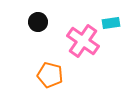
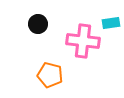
black circle: moved 2 px down
pink cross: rotated 28 degrees counterclockwise
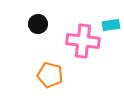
cyan rectangle: moved 2 px down
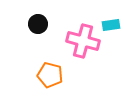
pink cross: rotated 8 degrees clockwise
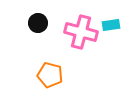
black circle: moved 1 px up
pink cross: moved 2 px left, 9 px up
